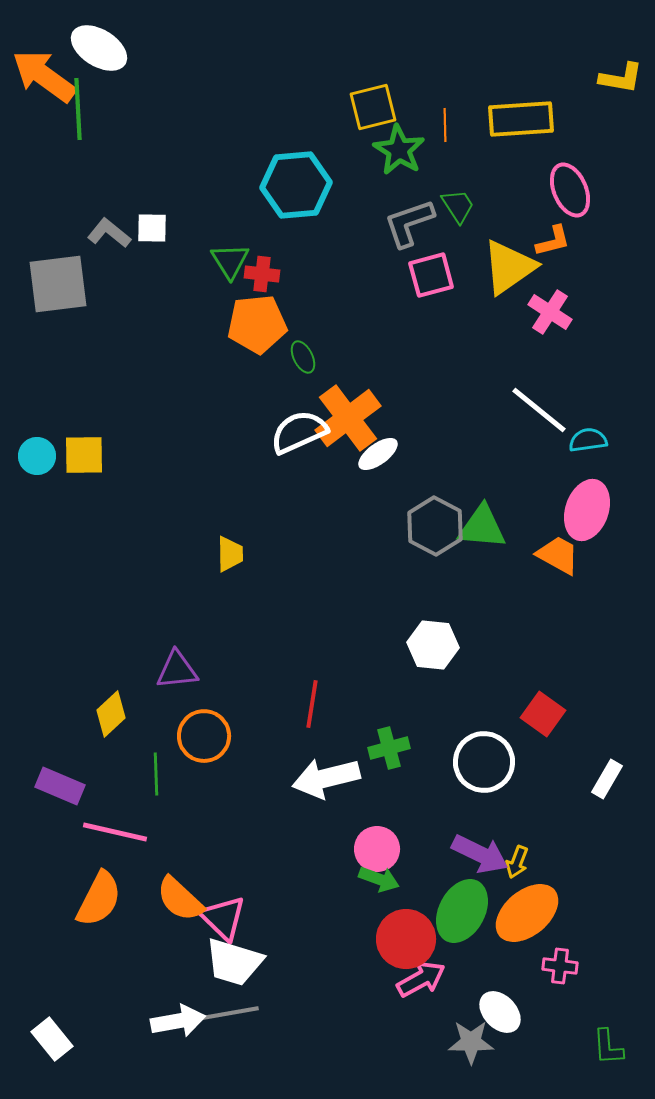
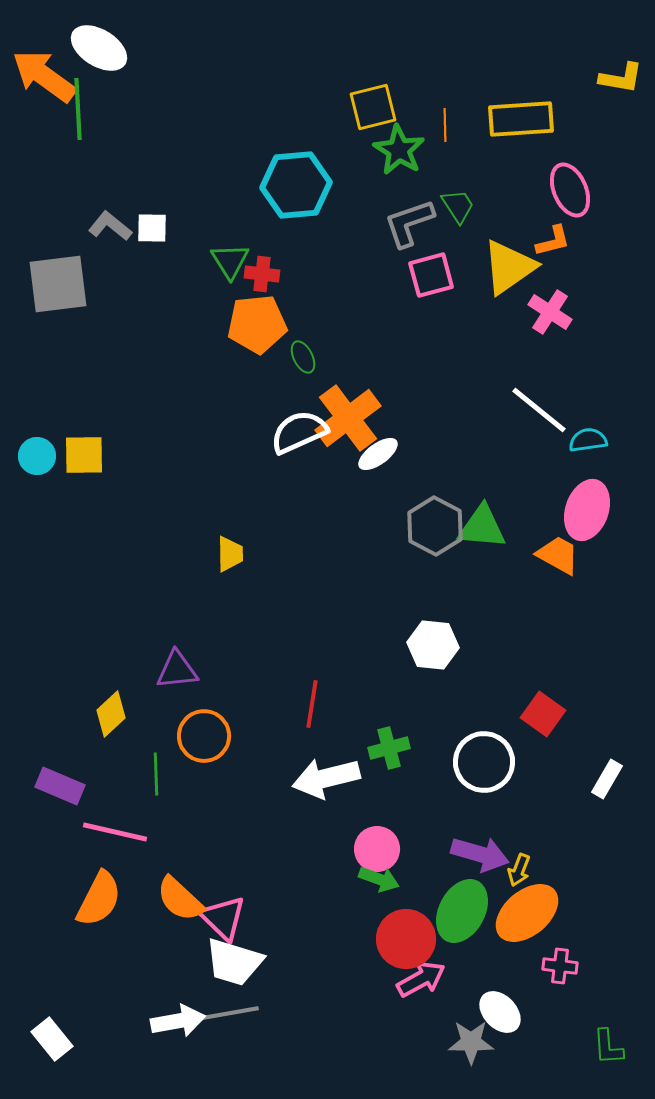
gray L-shape at (109, 233): moved 1 px right, 7 px up
purple arrow at (480, 854): rotated 10 degrees counterclockwise
yellow arrow at (517, 862): moved 2 px right, 8 px down
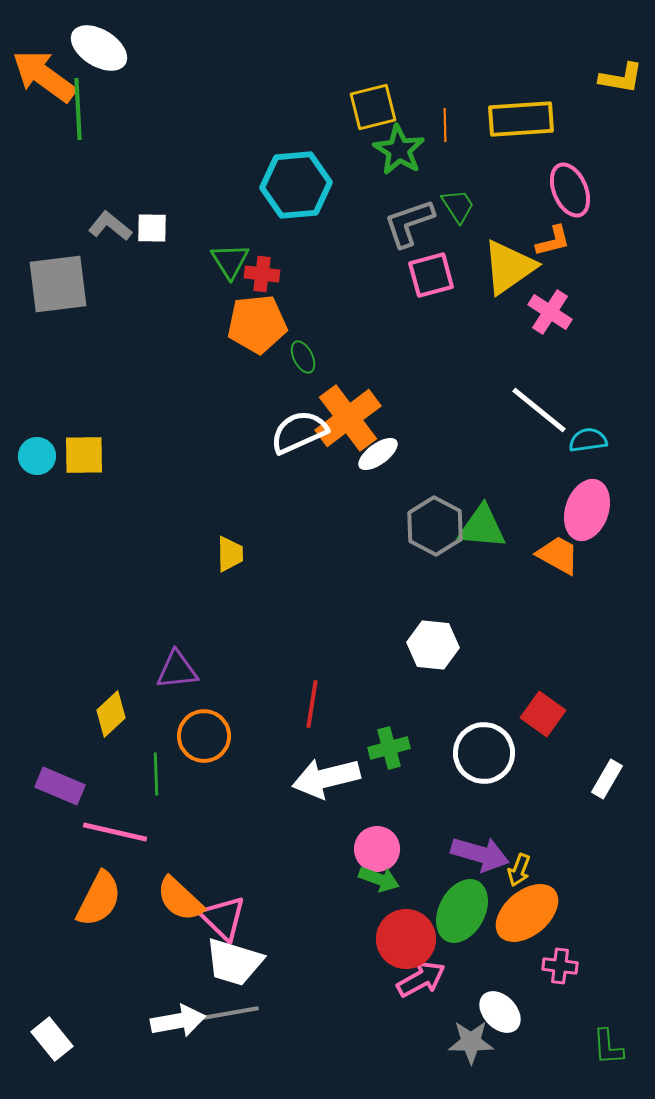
white circle at (484, 762): moved 9 px up
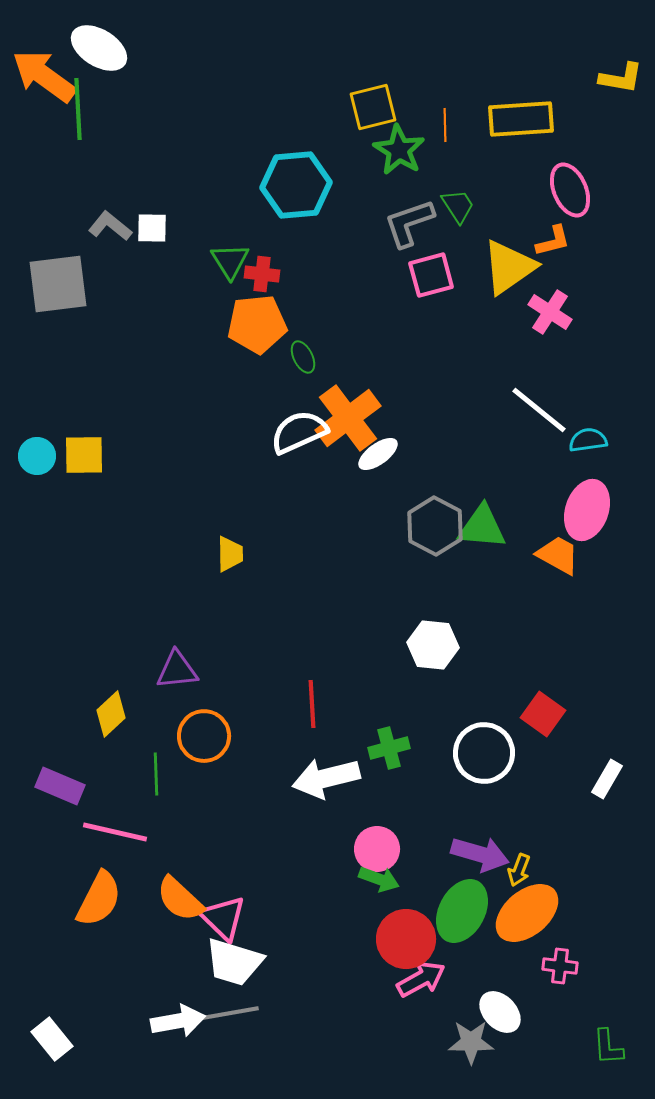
red line at (312, 704): rotated 12 degrees counterclockwise
